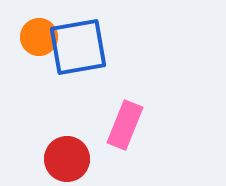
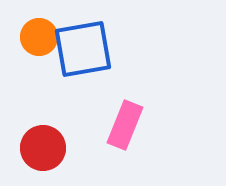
blue square: moved 5 px right, 2 px down
red circle: moved 24 px left, 11 px up
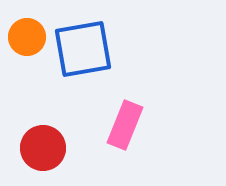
orange circle: moved 12 px left
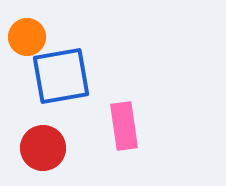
blue square: moved 22 px left, 27 px down
pink rectangle: moved 1 px left, 1 px down; rotated 30 degrees counterclockwise
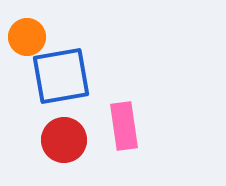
red circle: moved 21 px right, 8 px up
